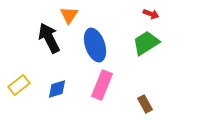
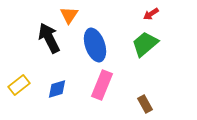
red arrow: rotated 126 degrees clockwise
green trapezoid: moved 1 px left, 1 px down; rotated 8 degrees counterclockwise
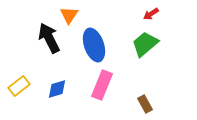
blue ellipse: moved 1 px left
yellow rectangle: moved 1 px down
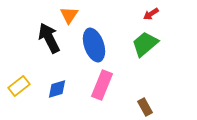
brown rectangle: moved 3 px down
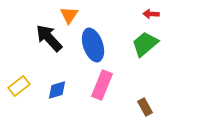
red arrow: rotated 35 degrees clockwise
black arrow: rotated 16 degrees counterclockwise
blue ellipse: moved 1 px left
blue diamond: moved 1 px down
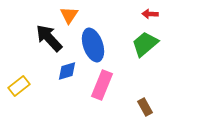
red arrow: moved 1 px left
blue diamond: moved 10 px right, 19 px up
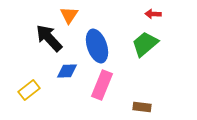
red arrow: moved 3 px right
blue ellipse: moved 4 px right, 1 px down
blue diamond: rotated 15 degrees clockwise
yellow rectangle: moved 10 px right, 4 px down
brown rectangle: moved 3 px left; rotated 54 degrees counterclockwise
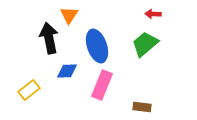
black arrow: rotated 32 degrees clockwise
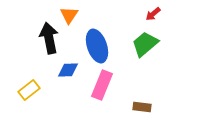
red arrow: rotated 42 degrees counterclockwise
blue diamond: moved 1 px right, 1 px up
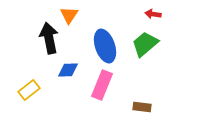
red arrow: rotated 49 degrees clockwise
blue ellipse: moved 8 px right
